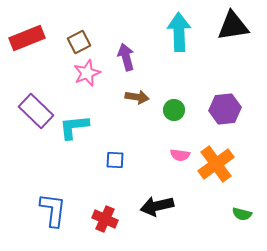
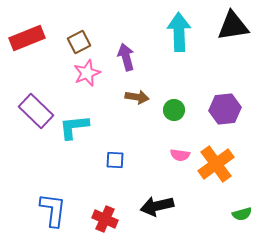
green semicircle: rotated 30 degrees counterclockwise
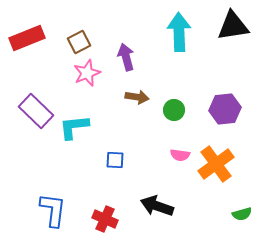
black arrow: rotated 32 degrees clockwise
